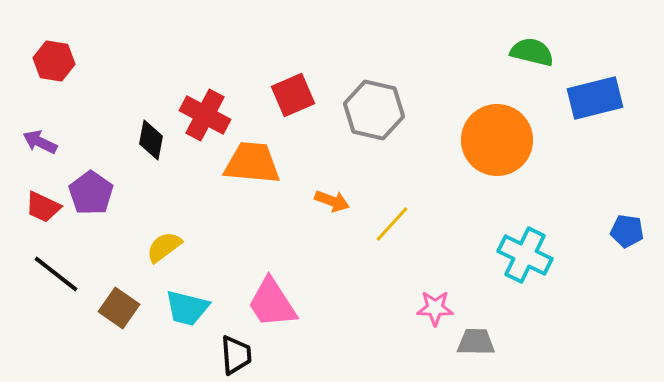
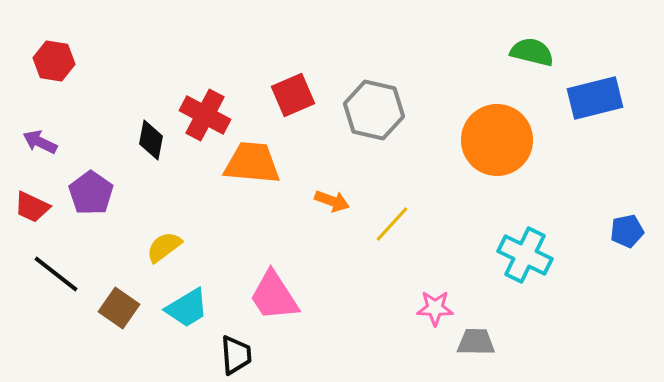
red trapezoid: moved 11 px left
blue pentagon: rotated 20 degrees counterclockwise
pink trapezoid: moved 2 px right, 7 px up
cyan trapezoid: rotated 45 degrees counterclockwise
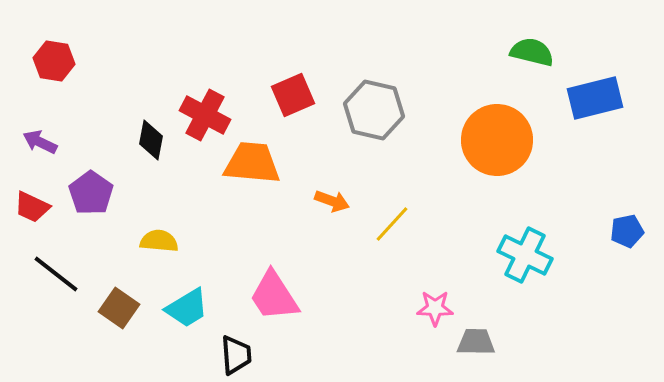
yellow semicircle: moved 5 px left, 6 px up; rotated 42 degrees clockwise
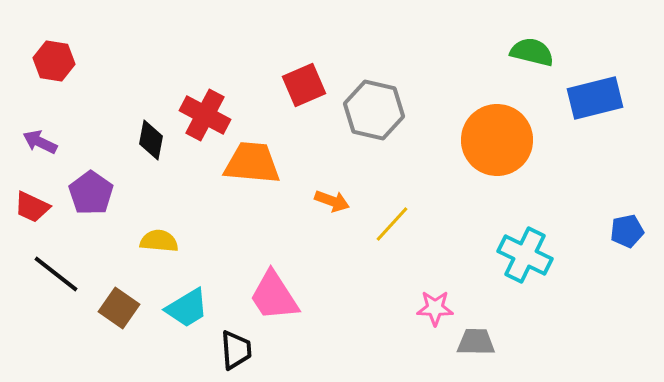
red square: moved 11 px right, 10 px up
black trapezoid: moved 5 px up
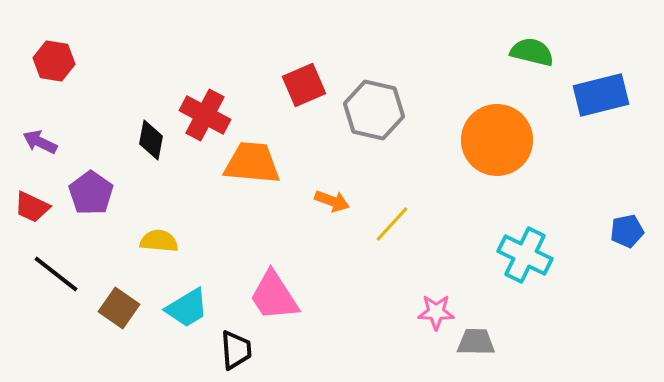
blue rectangle: moved 6 px right, 3 px up
pink star: moved 1 px right, 4 px down
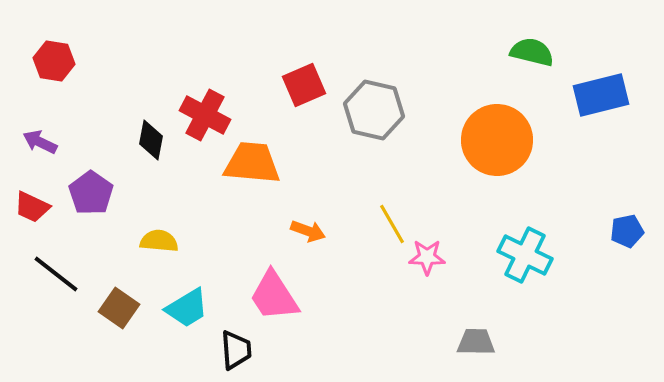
orange arrow: moved 24 px left, 30 px down
yellow line: rotated 72 degrees counterclockwise
pink star: moved 9 px left, 55 px up
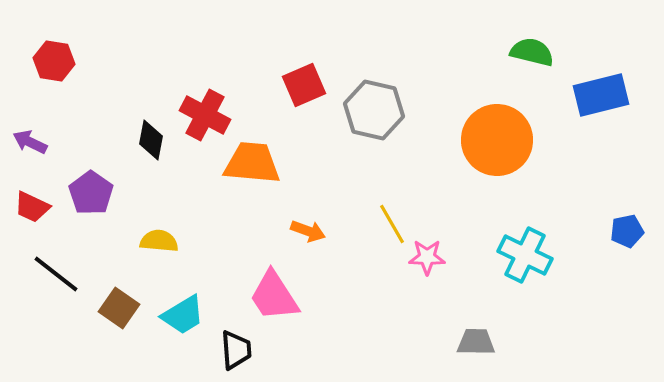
purple arrow: moved 10 px left
cyan trapezoid: moved 4 px left, 7 px down
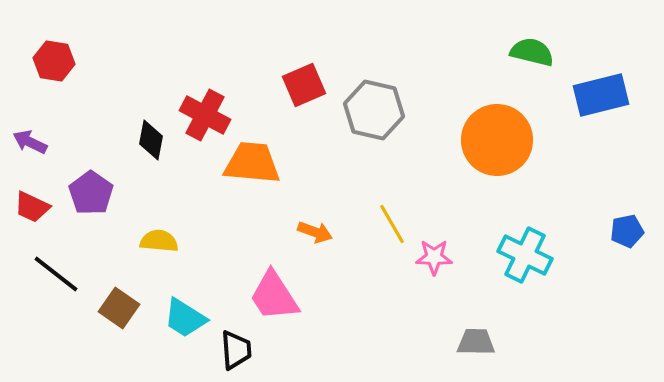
orange arrow: moved 7 px right, 1 px down
pink star: moved 7 px right
cyan trapezoid: moved 2 px right, 3 px down; rotated 63 degrees clockwise
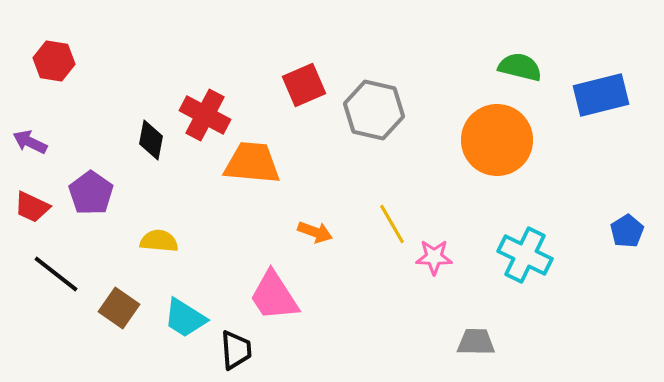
green semicircle: moved 12 px left, 15 px down
blue pentagon: rotated 20 degrees counterclockwise
